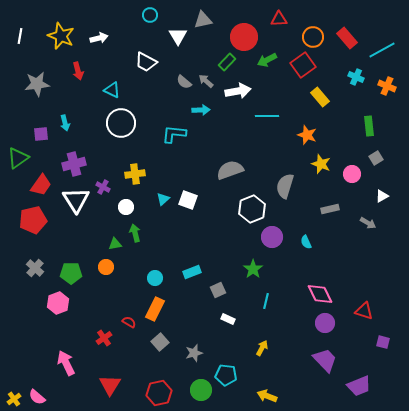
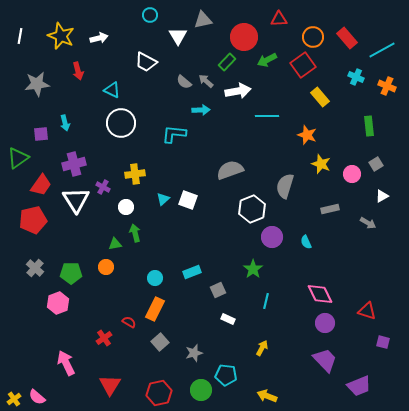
gray square at (376, 158): moved 6 px down
red triangle at (364, 311): moved 3 px right
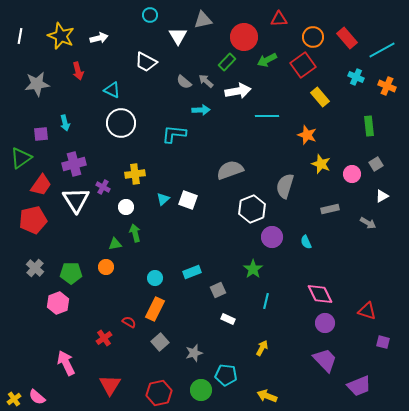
green triangle at (18, 158): moved 3 px right
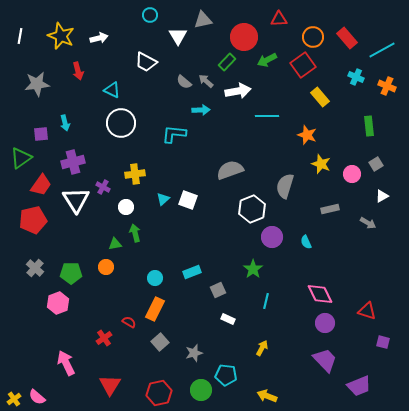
purple cross at (74, 164): moved 1 px left, 2 px up
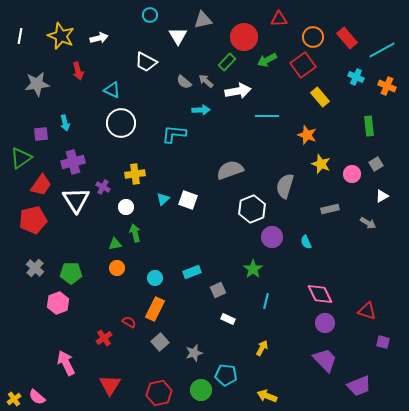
orange circle at (106, 267): moved 11 px right, 1 px down
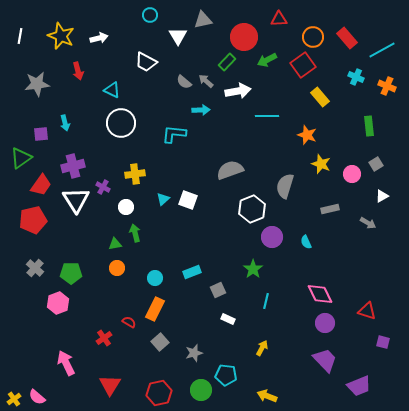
purple cross at (73, 162): moved 4 px down
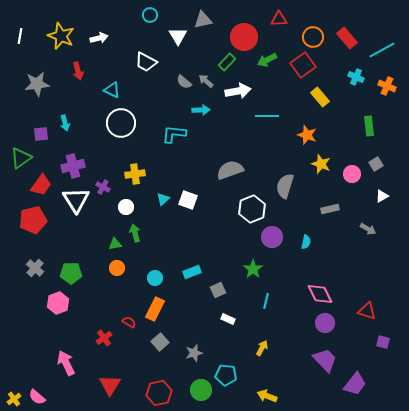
gray arrow at (368, 223): moved 6 px down
cyan semicircle at (306, 242): rotated 144 degrees counterclockwise
purple trapezoid at (359, 386): moved 4 px left, 2 px up; rotated 30 degrees counterclockwise
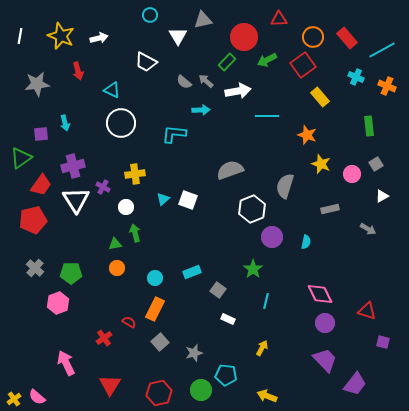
gray square at (218, 290): rotated 28 degrees counterclockwise
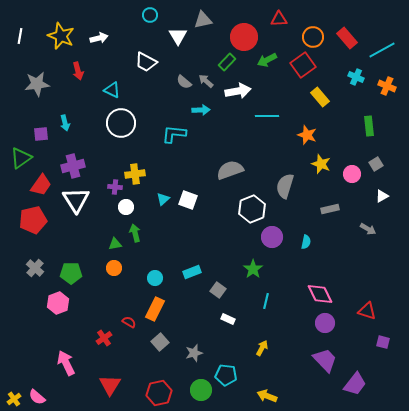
purple cross at (103, 187): moved 12 px right; rotated 24 degrees counterclockwise
orange circle at (117, 268): moved 3 px left
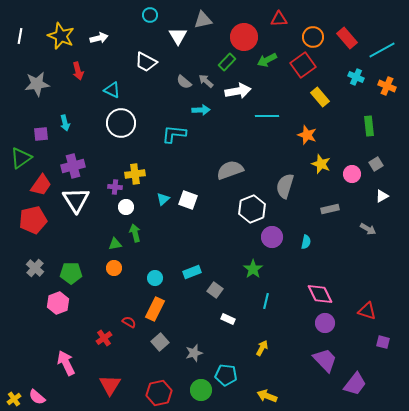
gray square at (218, 290): moved 3 px left
